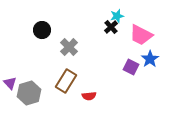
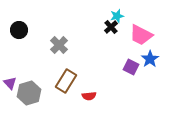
black circle: moved 23 px left
gray cross: moved 10 px left, 2 px up
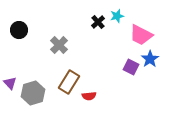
black cross: moved 13 px left, 5 px up
brown rectangle: moved 3 px right, 1 px down
gray hexagon: moved 4 px right
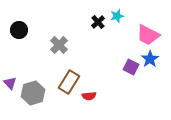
pink trapezoid: moved 7 px right
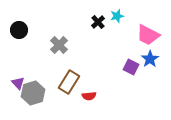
purple triangle: moved 8 px right
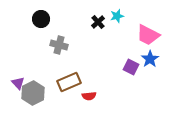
black circle: moved 22 px right, 11 px up
gray cross: rotated 30 degrees counterclockwise
brown rectangle: rotated 35 degrees clockwise
gray hexagon: rotated 10 degrees counterclockwise
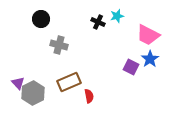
black cross: rotated 24 degrees counterclockwise
red semicircle: rotated 96 degrees counterclockwise
